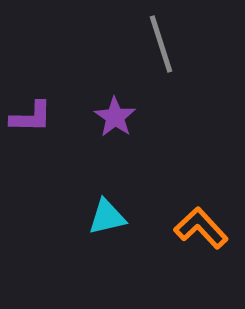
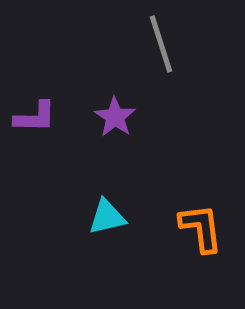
purple L-shape: moved 4 px right
orange L-shape: rotated 36 degrees clockwise
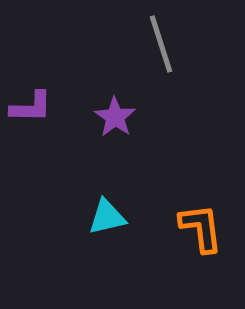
purple L-shape: moved 4 px left, 10 px up
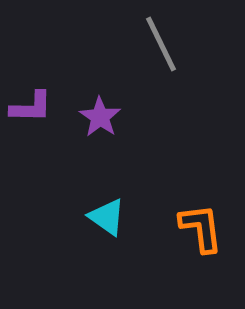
gray line: rotated 8 degrees counterclockwise
purple star: moved 15 px left
cyan triangle: rotated 48 degrees clockwise
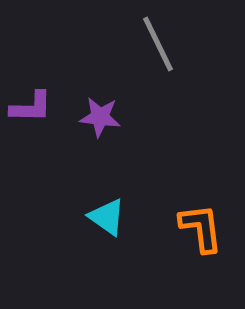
gray line: moved 3 px left
purple star: rotated 27 degrees counterclockwise
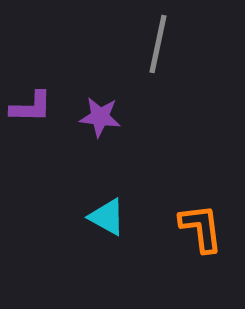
gray line: rotated 38 degrees clockwise
cyan triangle: rotated 6 degrees counterclockwise
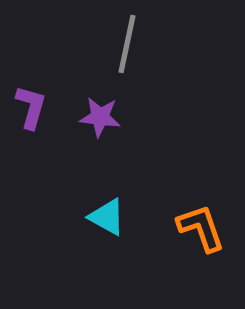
gray line: moved 31 px left
purple L-shape: rotated 75 degrees counterclockwise
orange L-shape: rotated 12 degrees counterclockwise
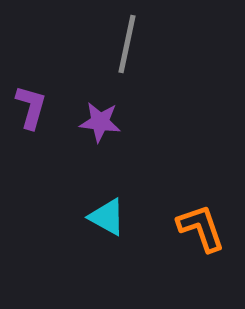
purple star: moved 5 px down
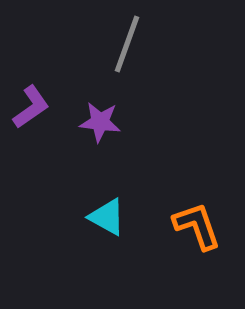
gray line: rotated 8 degrees clockwise
purple L-shape: rotated 39 degrees clockwise
orange L-shape: moved 4 px left, 2 px up
